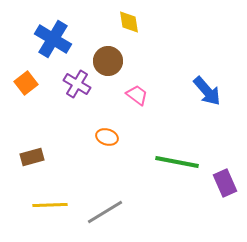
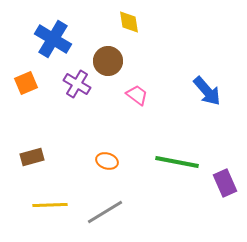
orange square: rotated 15 degrees clockwise
orange ellipse: moved 24 px down
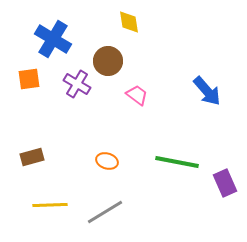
orange square: moved 3 px right, 4 px up; rotated 15 degrees clockwise
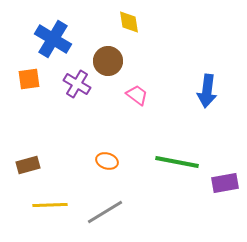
blue arrow: rotated 48 degrees clockwise
brown rectangle: moved 4 px left, 8 px down
purple rectangle: rotated 76 degrees counterclockwise
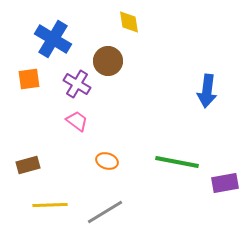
pink trapezoid: moved 60 px left, 26 px down
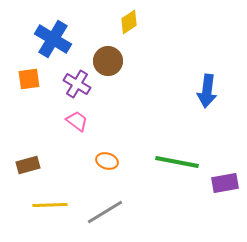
yellow diamond: rotated 65 degrees clockwise
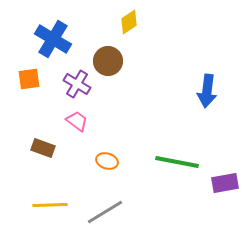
brown rectangle: moved 15 px right, 17 px up; rotated 35 degrees clockwise
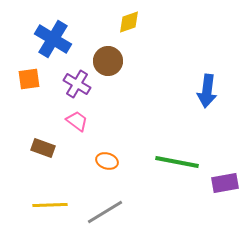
yellow diamond: rotated 15 degrees clockwise
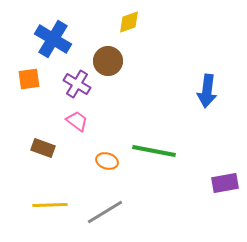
green line: moved 23 px left, 11 px up
